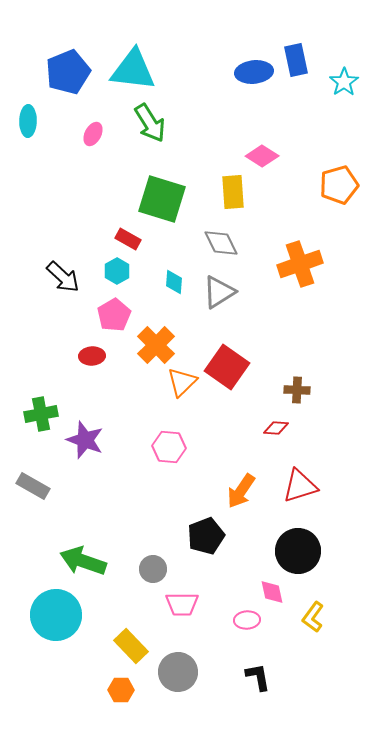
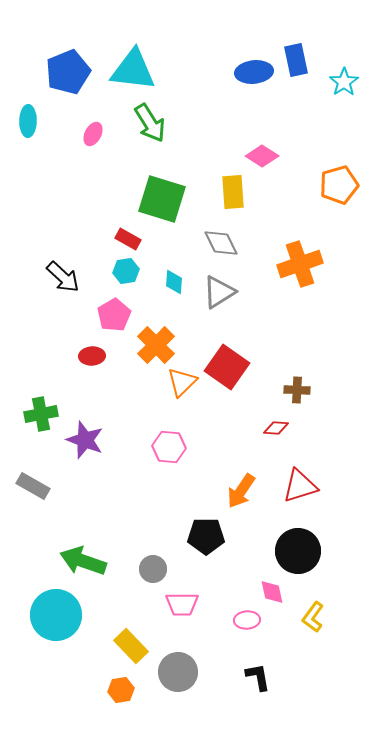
cyan hexagon at (117, 271): moved 9 px right; rotated 20 degrees clockwise
black pentagon at (206, 536): rotated 21 degrees clockwise
orange hexagon at (121, 690): rotated 10 degrees counterclockwise
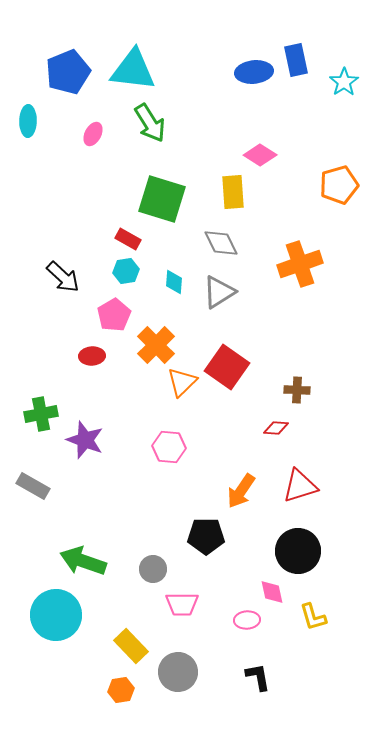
pink diamond at (262, 156): moved 2 px left, 1 px up
yellow L-shape at (313, 617): rotated 52 degrees counterclockwise
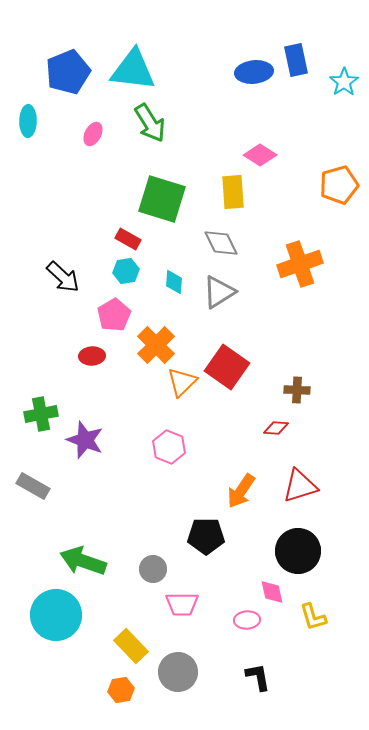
pink hexagon at (169, 447): rotated 16 degrees clockwise
